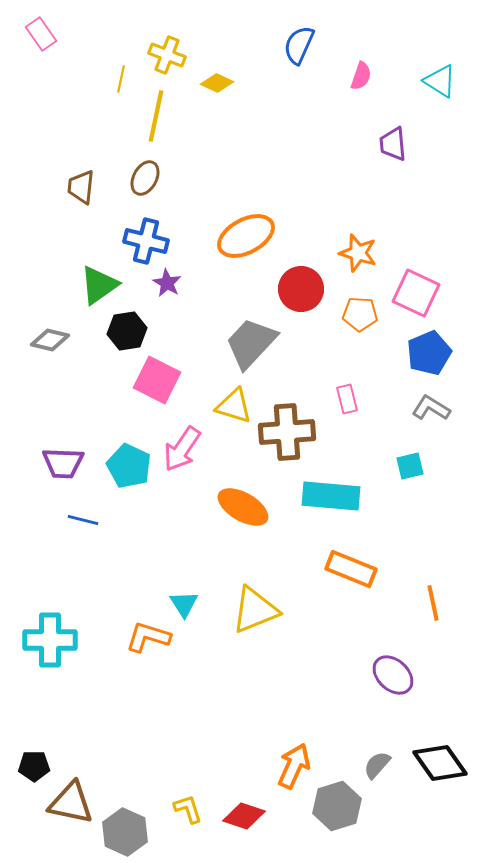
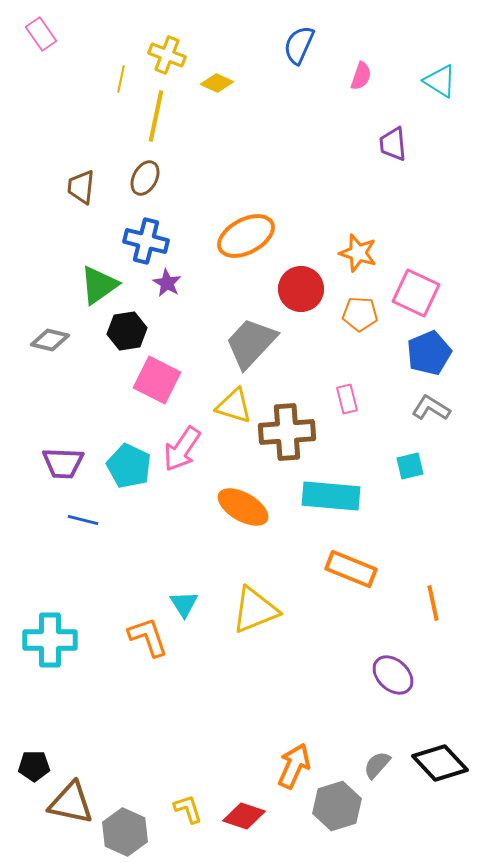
orange L-shape at (148, 637): rotated 54 degrees clockwise
black diamond at (440, 763): rotated 8 degrees counterclockwise
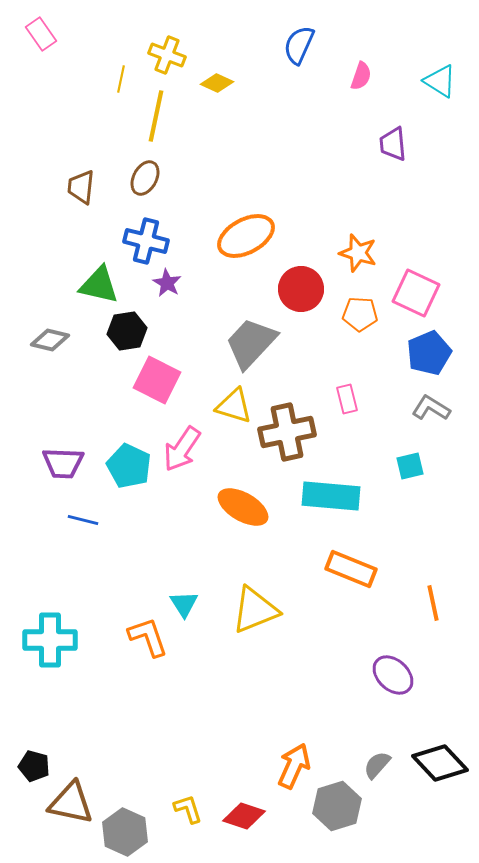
green triangle at (99, 285): rotated 48 degrees clockwise
brown cross at (287, 432): rotated 8 degrees counterclockwise
black pentagon at (34, 766): rotated 16 degrees clockwise
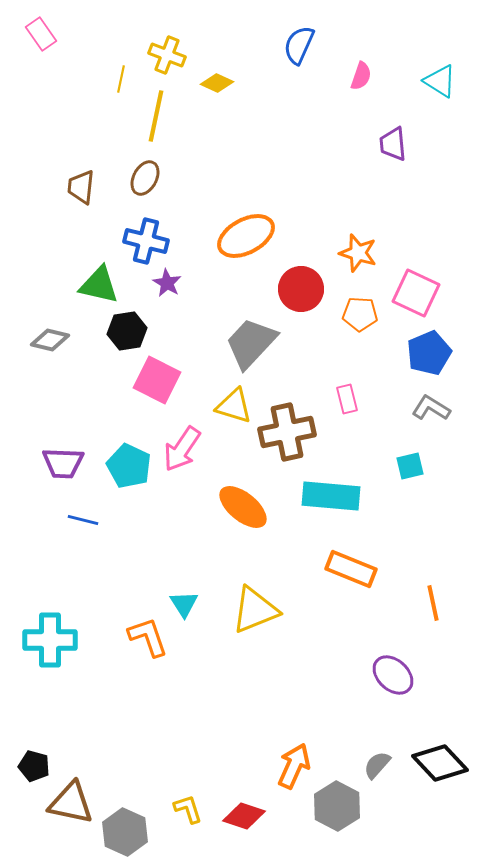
orange ellipse at (243, 507): rotated 9 degrees clockwise
gray hexagon at (337, 806): rotated 15 degrees counterclockwise
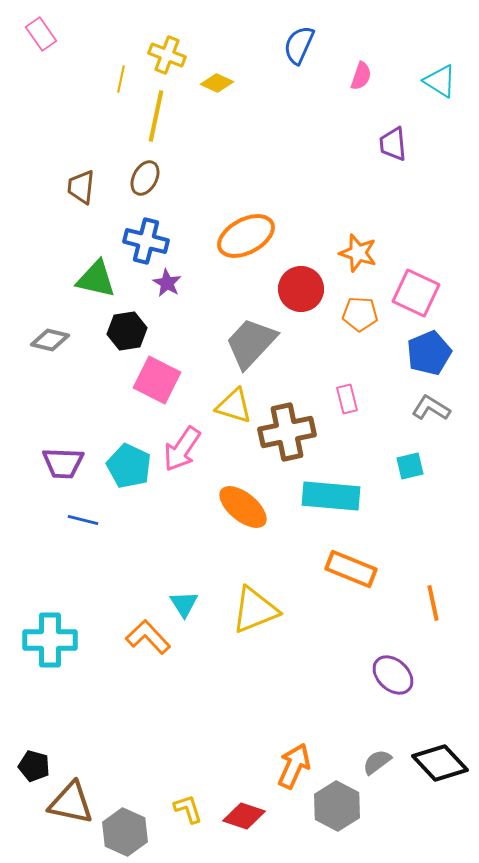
green triangle at (99, 285): moved 3 px left, 6 px up
orange L-shape at (148, 637): rotated 24 degrees counterclockwise
gray semicircle at (377, 765): moved 3 px up; rotated 12 degrees clockwise
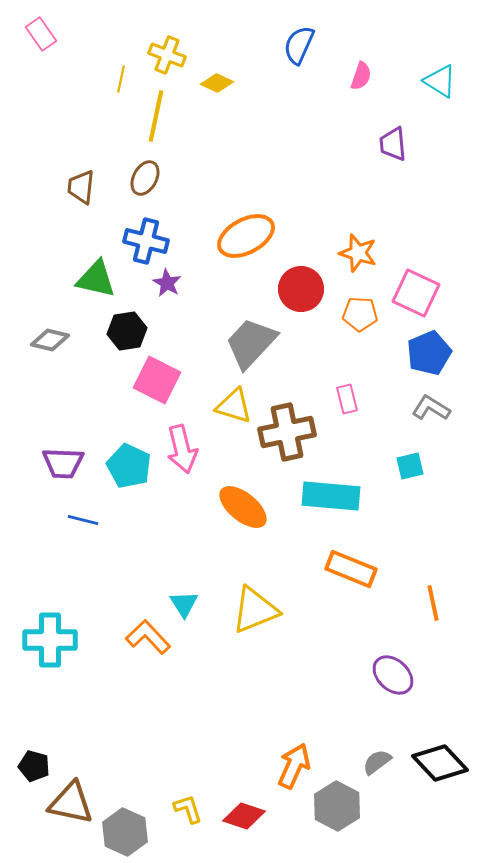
pink arrow at (182, 449): rotated 48 degrees counterclockwise
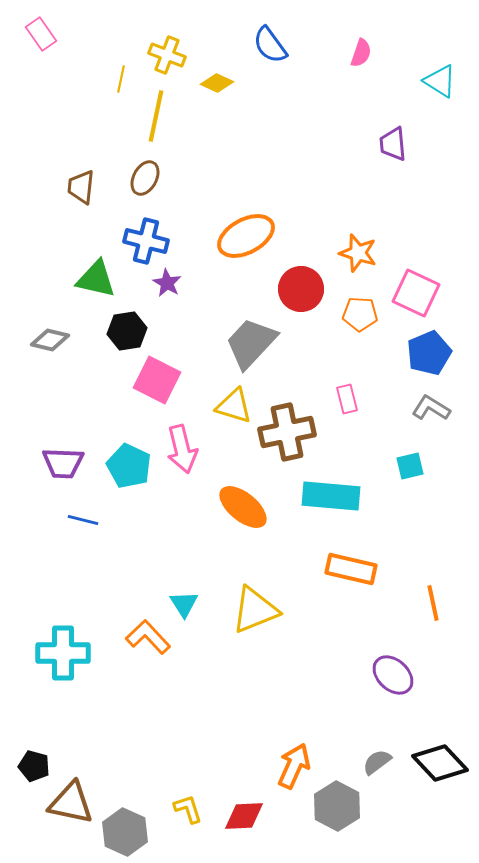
blue semicircle at (299, 45): moved 29 px left; rotated 60 degrees counterclockwise
pink semicircle at (361, 76): moved 23 px up
orange rectangle at (351, 569): rotated 9 degrees counterclockwise
cyan cross at (50, 640): moved 13 px right, 13 px down
red diamond at (244, 816): rotated 21 degrees counterclockwise
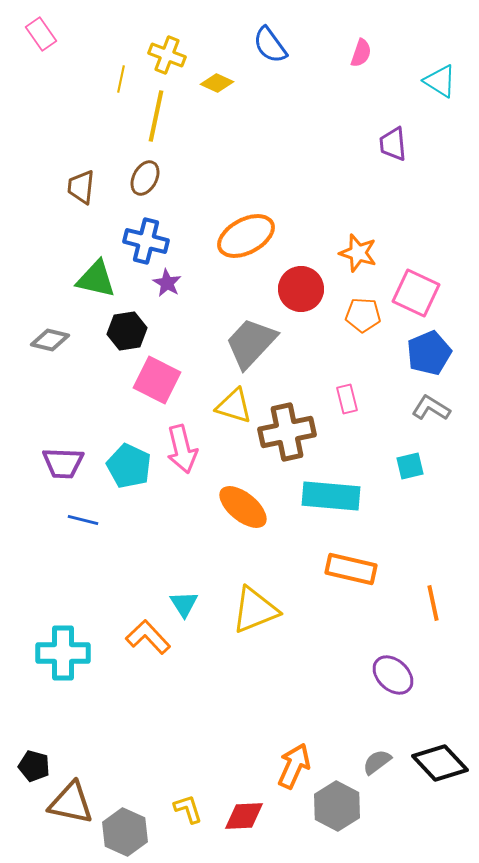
orange pentagon at (360, 314): moved 3 px right, 1 px down
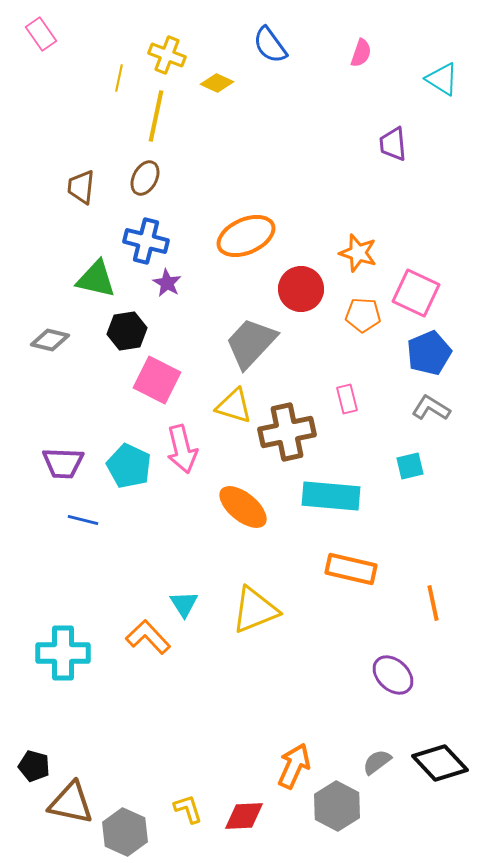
yellow line at (121, 79): moved 2 px left, 1 px up
cyan triangle at (440, 81): moved 2 px right, 2 px up
orange ellipse at (246, 236): rotated 4 degrees clockwise
